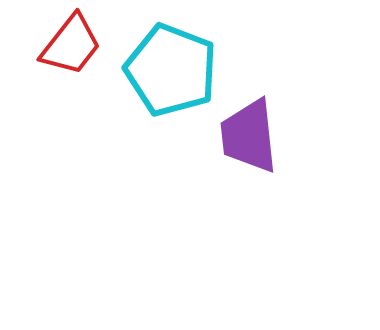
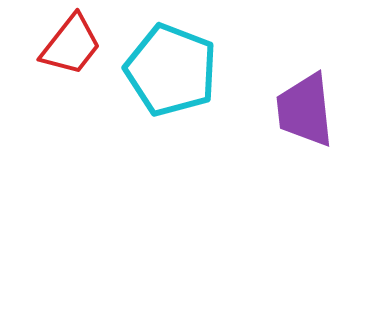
purple trapezoid: moved 56 px right, 26 px up
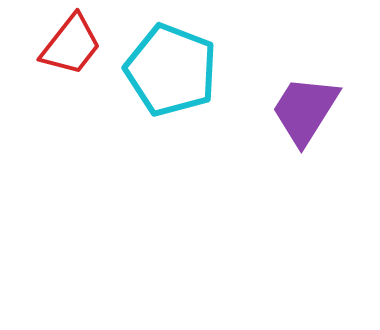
purple trapezoid: rotated 38 degrees clockwise
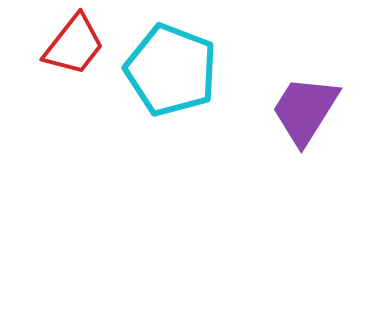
red trapezoid: moved 3 px right
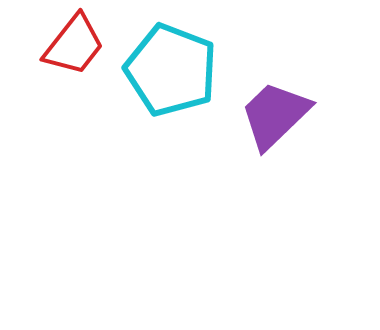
purple trapezoid: moved 30 px left, 5 px down; rotated 14 degrees clockwise
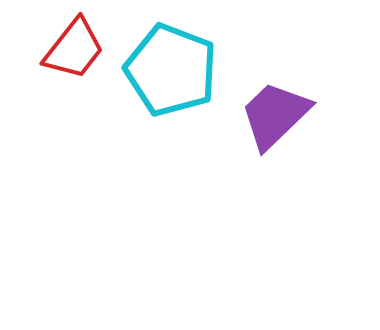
red trapezoid: moved 4 px down
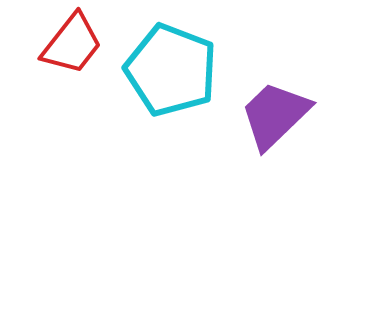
red trapezoid: moved 2 px left, 5 px up
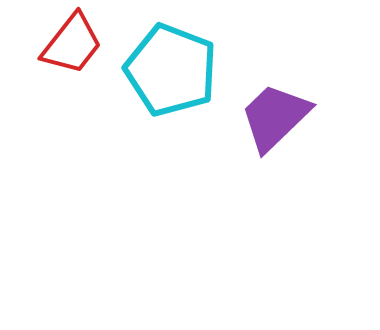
purple trapezoid: moved 2 px down
